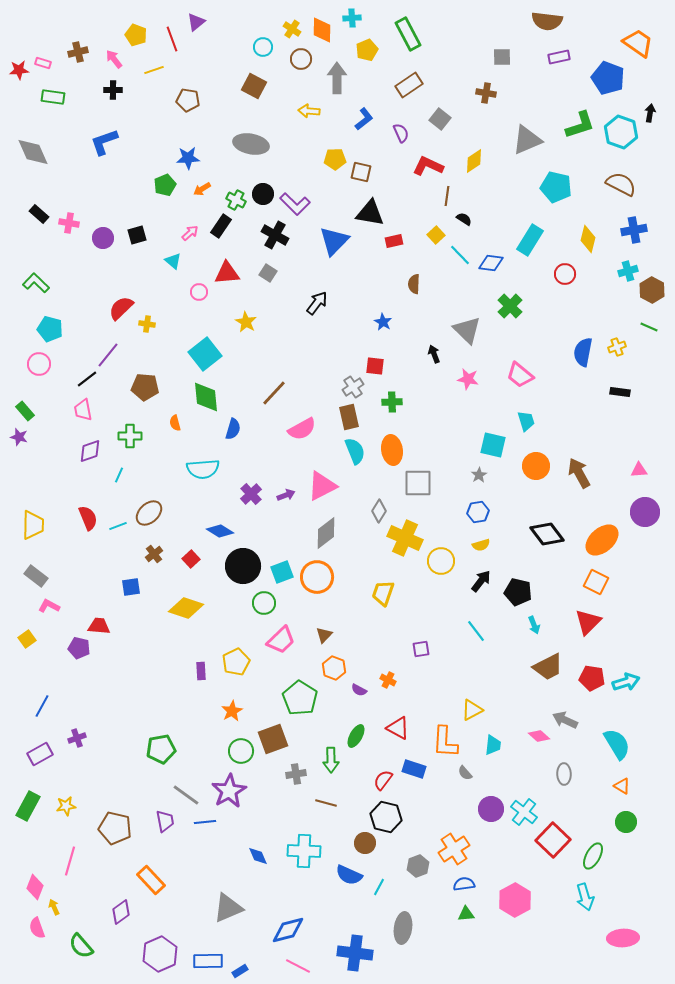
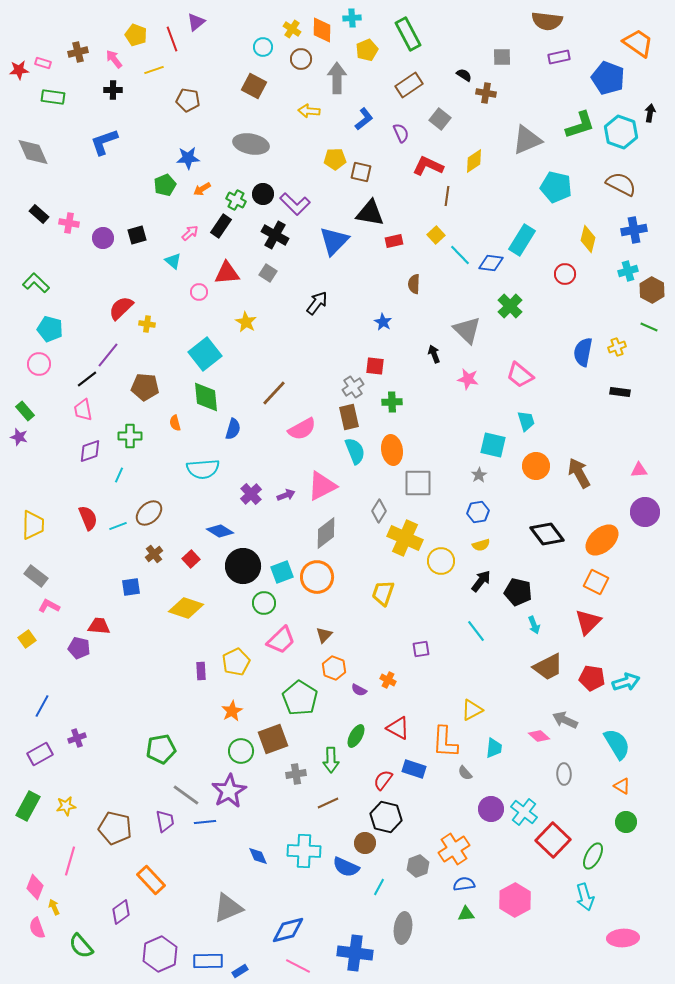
black semicircle at (464, 219): moved 144 px up
cyan rectangle at (530, 240): moved 8 px left
cyan trapezoid at (493, 745): moved 1 px right, 3 px down
brown line at (326, 803): moved 2 px right; rotated 40 degrees counterclockwise
blue semicircle at (349, 875): moved 3 px left, 8 px up
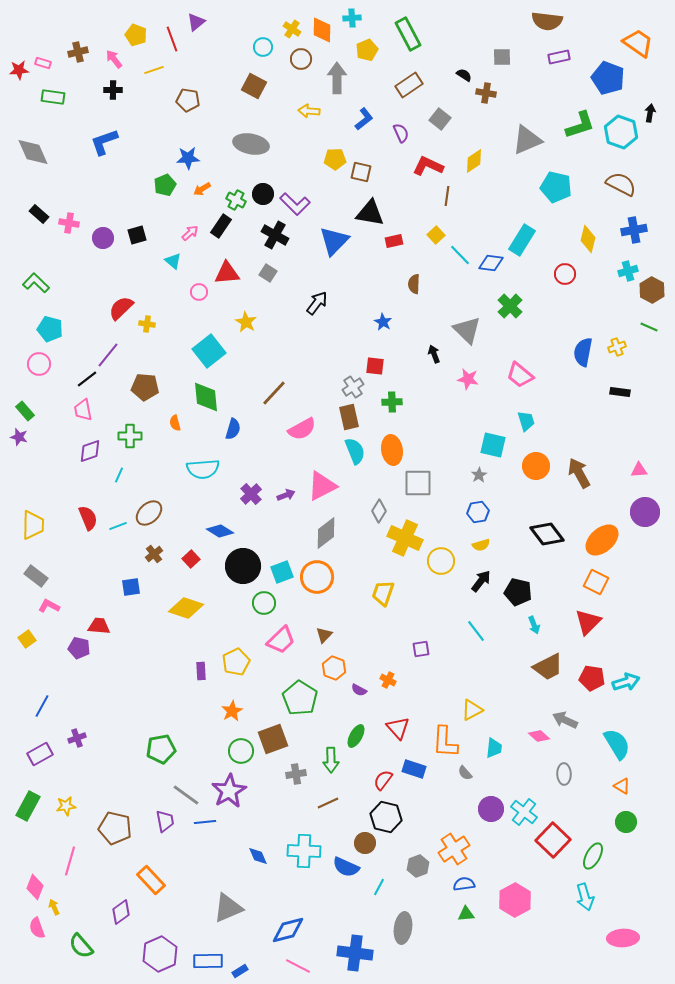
cyan square at (205, 354): moved 4 px right, 3 px up
red triangle at (398, 728): rotated 20 degrees clockwise
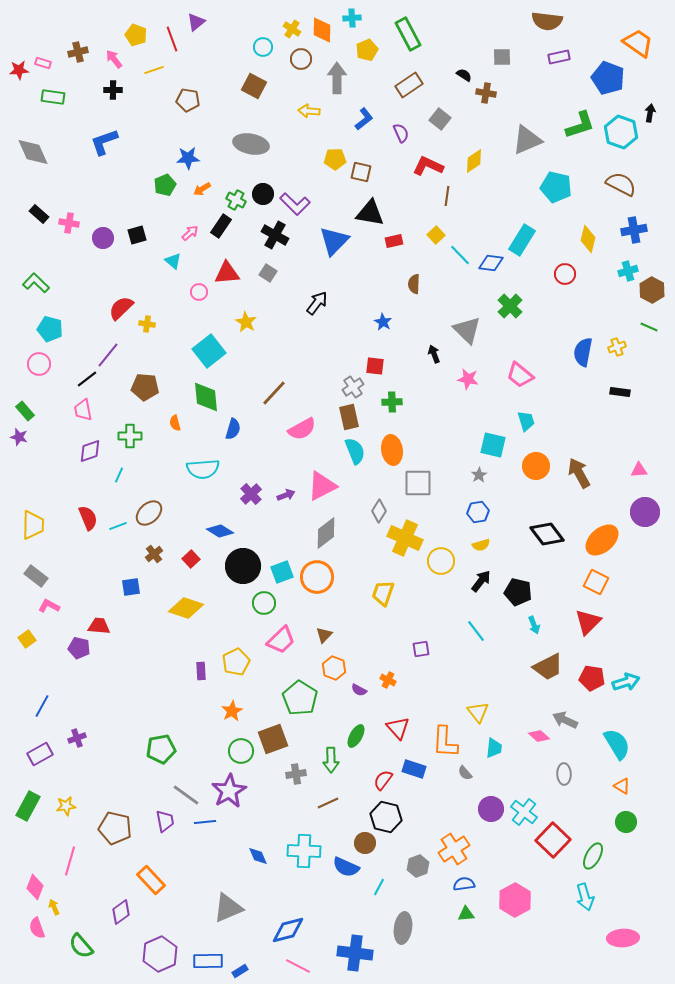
yellow triangle at (472, 710): moved 6 px right, 2 px down; rotated 40 degrees counterclockwise
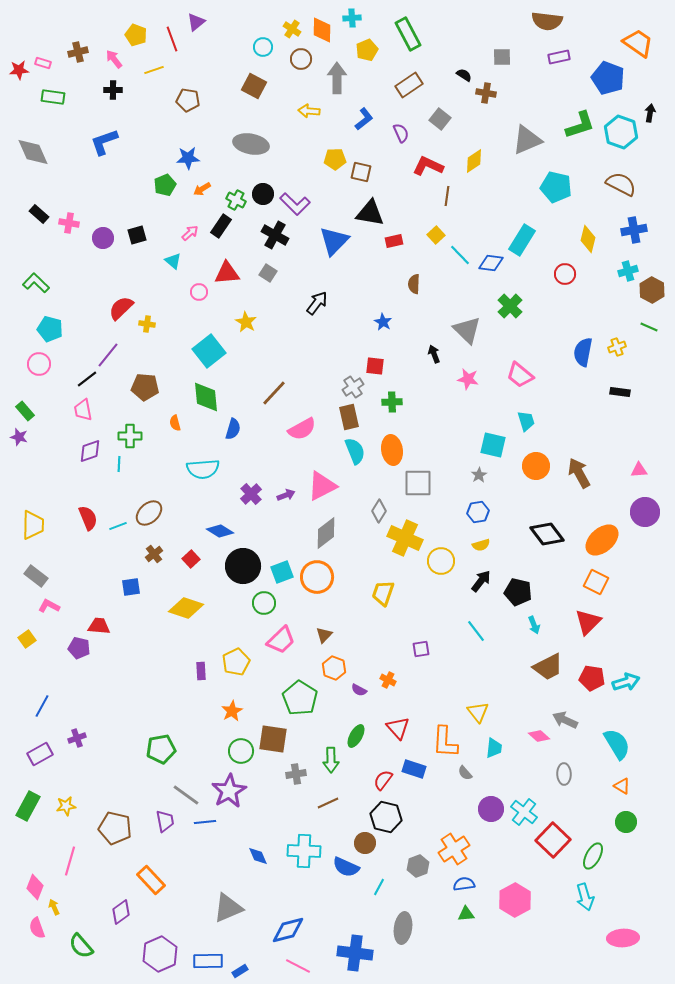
cyan line at (119, 475): moved 11 px up; rotated 21 degrees counterclockwise
brown square at (273, 739): rotated 28 degrees clockwise
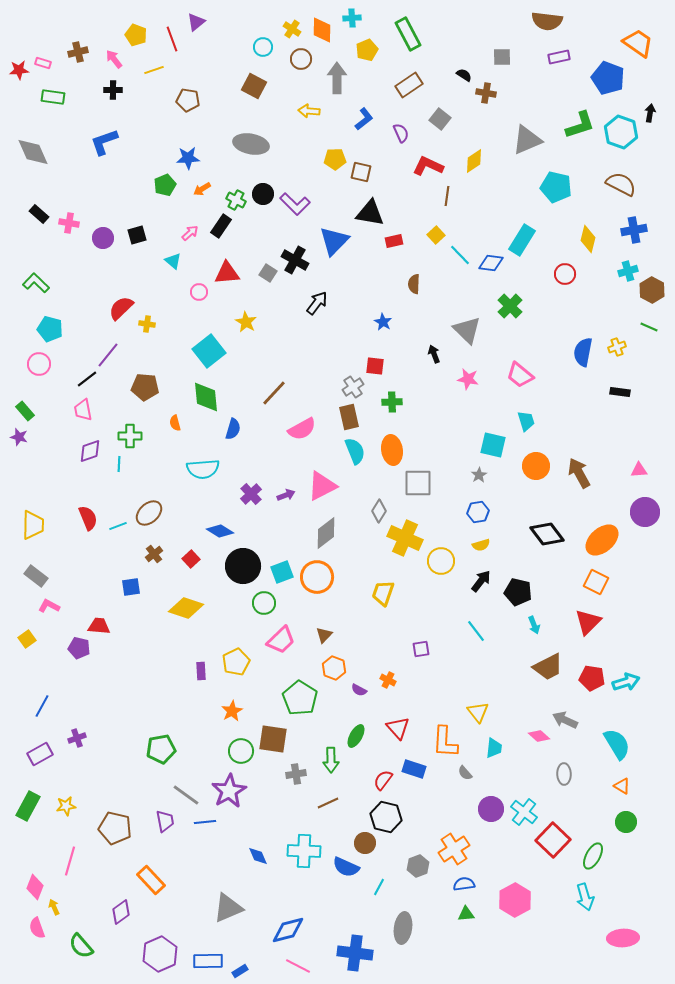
black cross at (275, 235): moved 20 px right, 25 px down
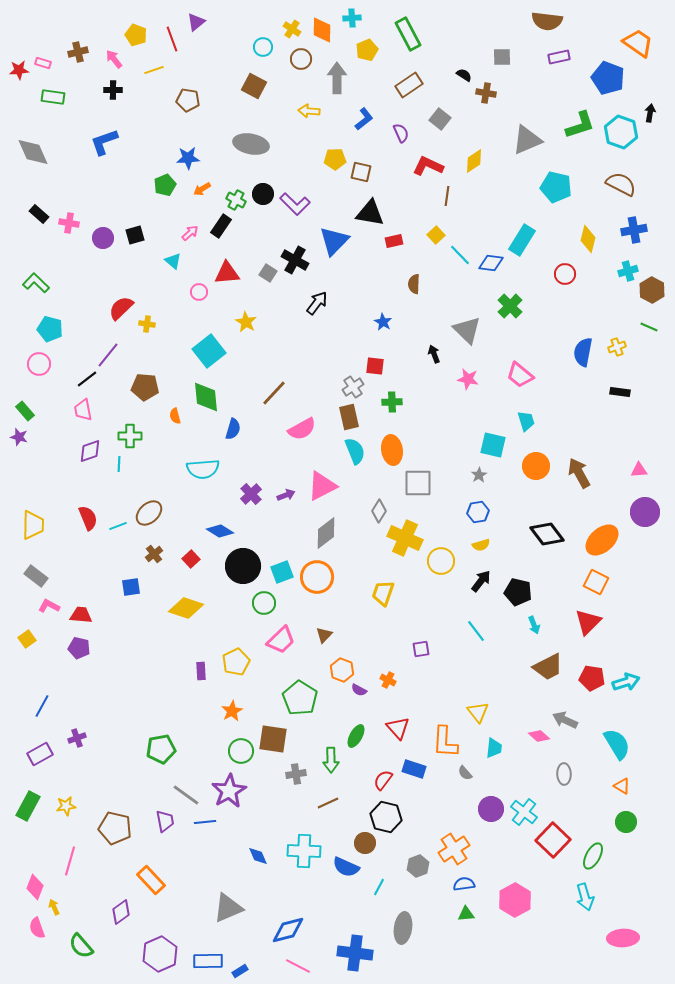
black square at (137, 235): moved 2 px left
orange semicircle at (175, 423): moved 7 px up
red trapezoid at (99, 626): moved 18 px left, 11 px up
orange hexagon at (334, 668): moved 8 px right, 2 px down
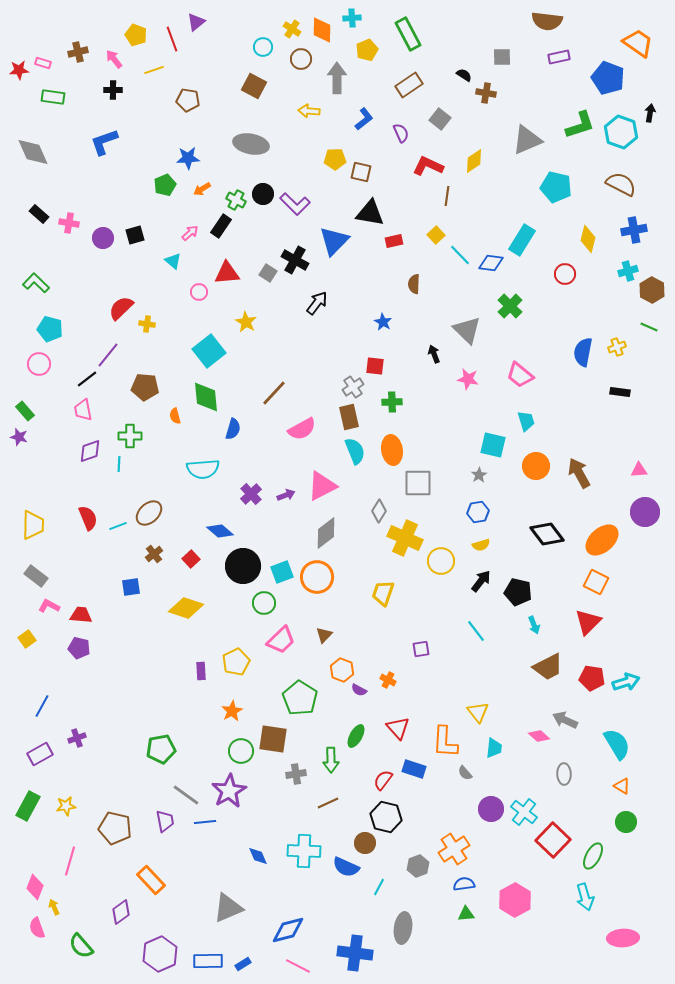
blue diamond at (220, 531): rotated 8 degrees clockwise
blue rectangle at (240, 971): moved 3 px right, 7 px up
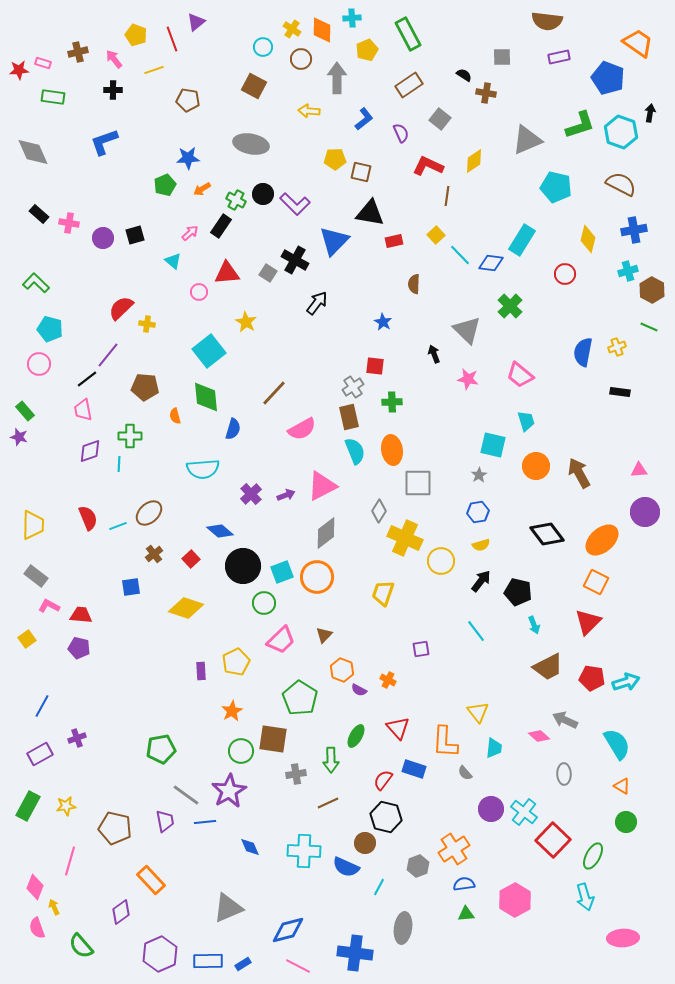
blue diamond at (258, 856): moved 8 px left, 9 px up
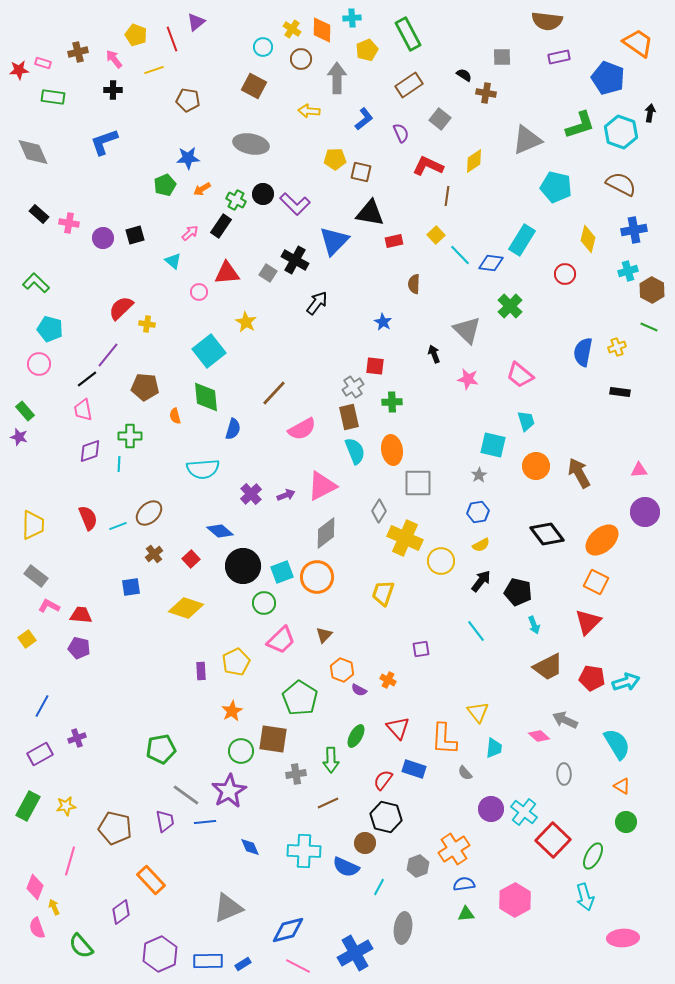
yellow semicircle at (481, 545): rotated 12 degrees counterclockwise
orange L-shape at (445, 742): moved 1 px left, 3 px up
blue cross at (355, 953): rotated 36 degrees counterclockwise
